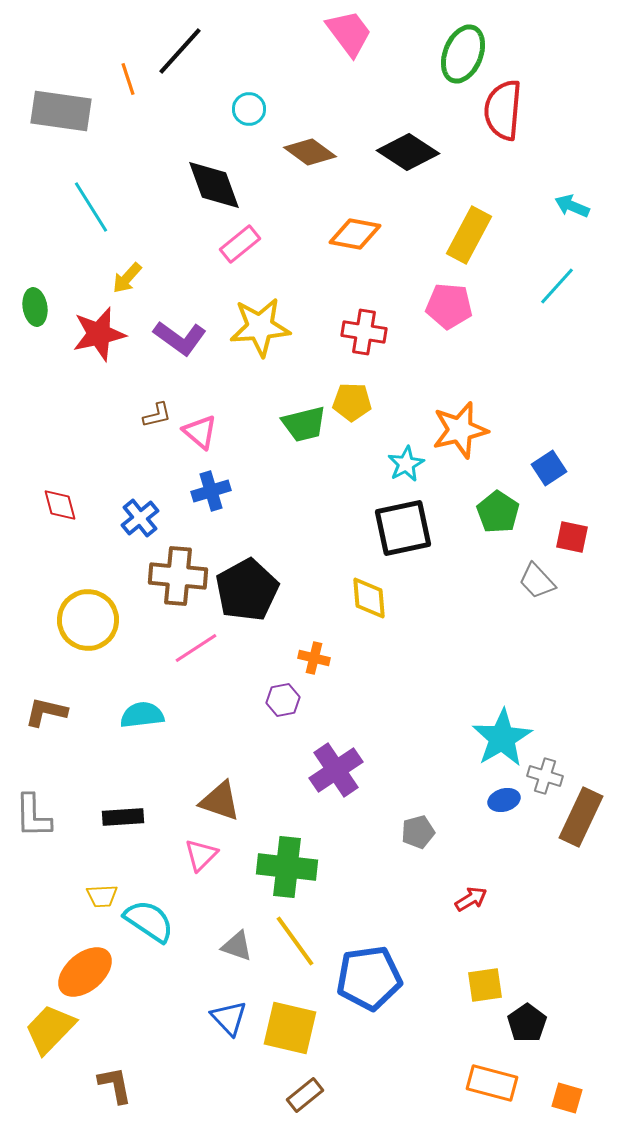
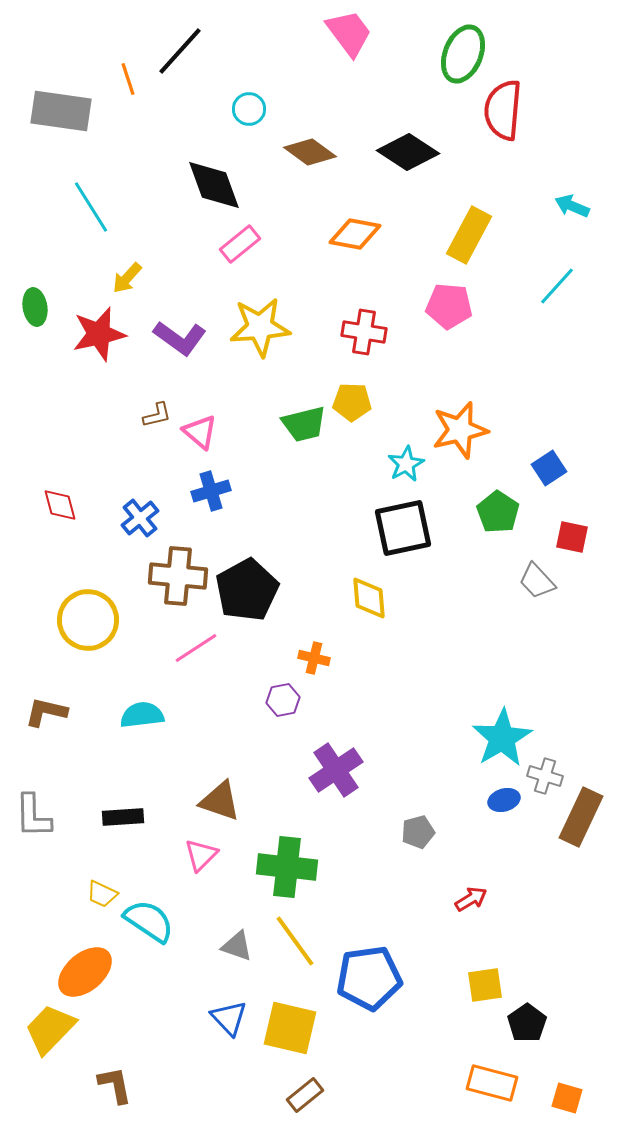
yellow trapezoid at (102, 896): moved 2 px up; rotated 28 degrees clockwise
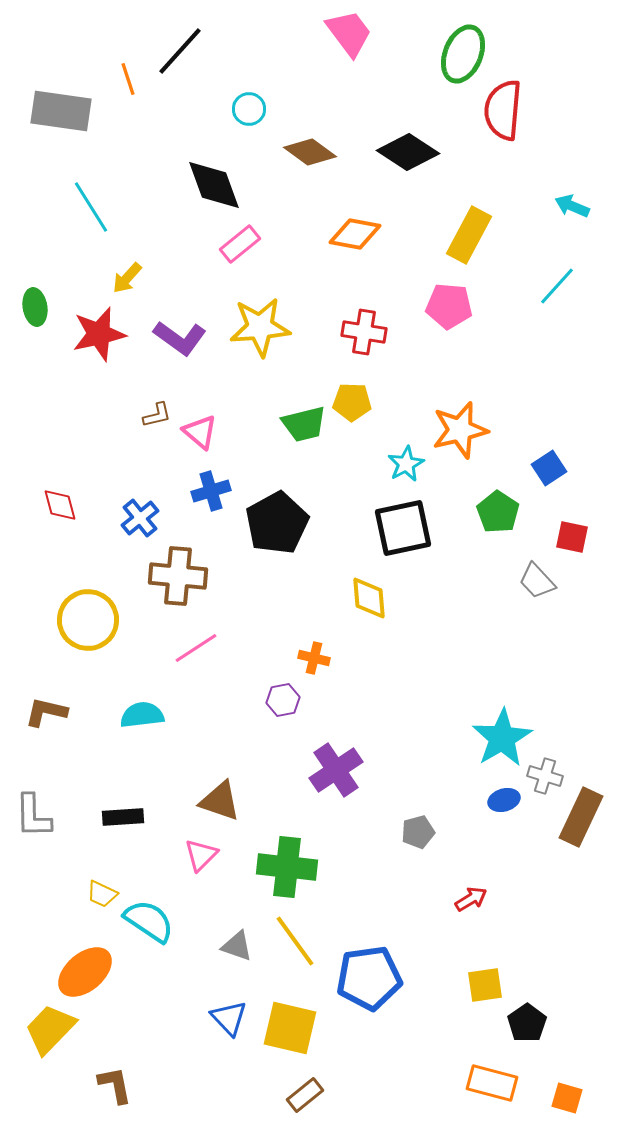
black pentagon at (247, 590): moved 30 px right, 67 px up
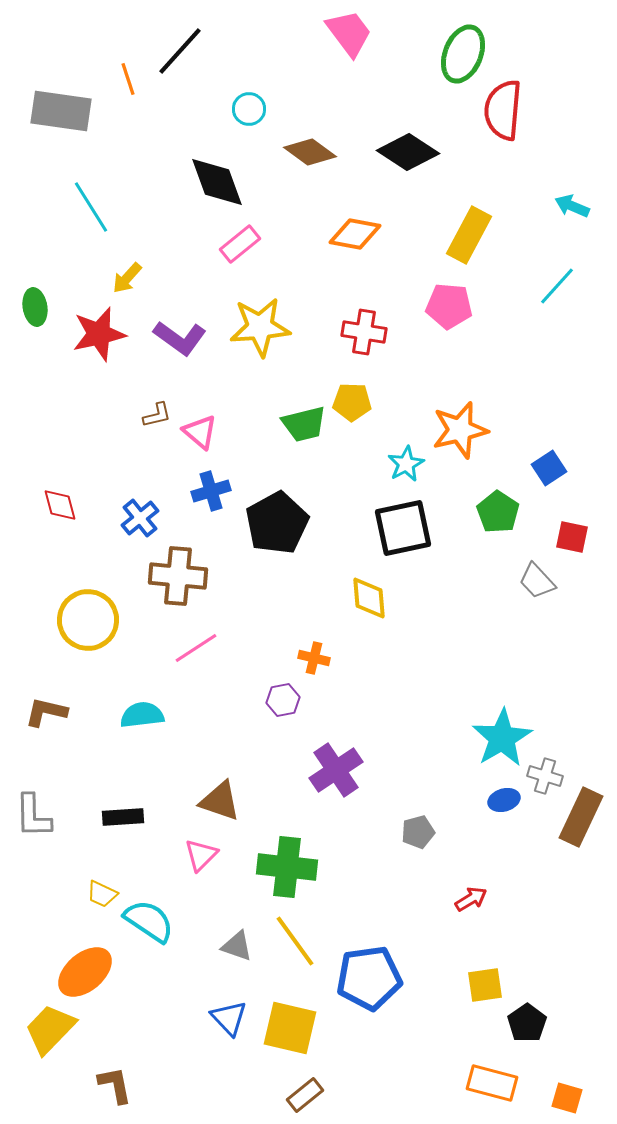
black diamond at (214, 185): moved 3 px right, 3 px up
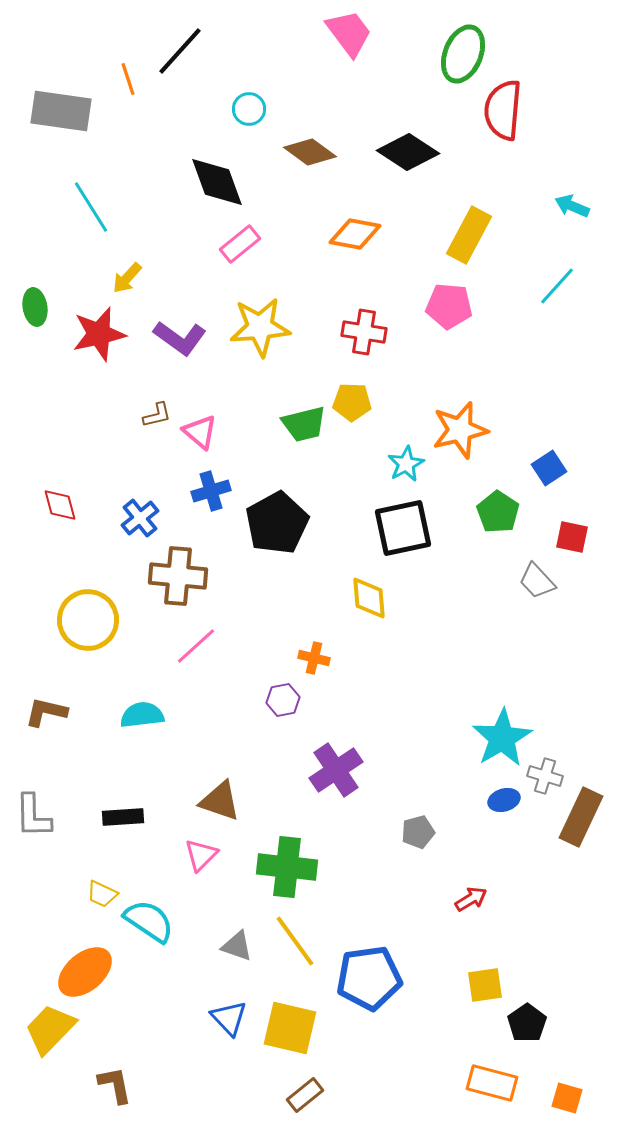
pink line at (196, 648): moved 2 px up; rotated 9 degrees counterclockwise
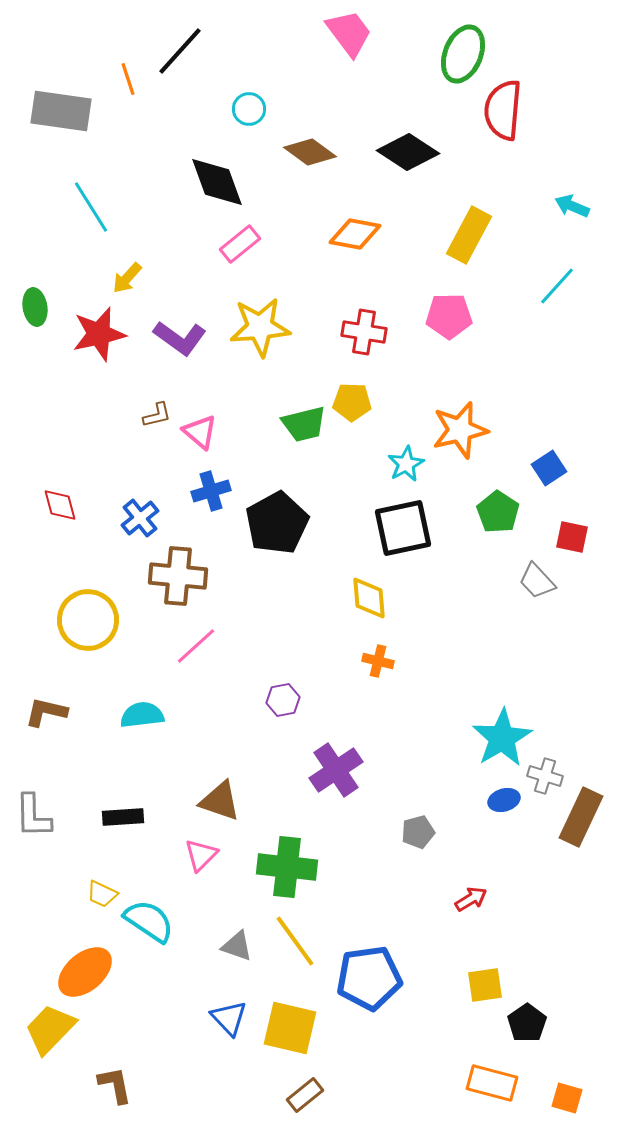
pink pentagon at (449, 306): moved 10 px down; rotated 6 degrees counterclockwise
orange cross at (314, 658): moved 64 px right, 3 px down
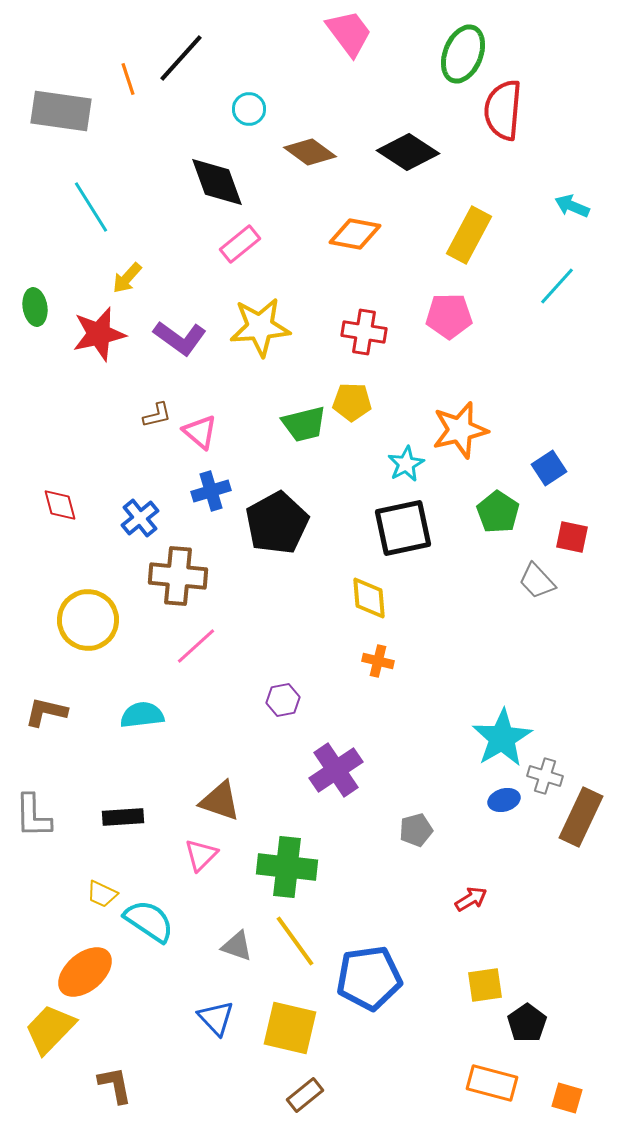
black line at (180, 51): moved 1 px right, 7 px down
gray pentagon at (418, 832): moved 2 px left, 2 px up
blue triangle at (229, 1018): moved 13 px left
